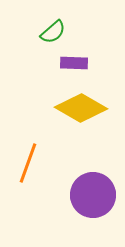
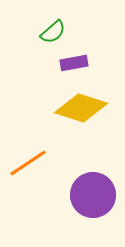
purple rectangle: rotated 12 degrees counterclockwise
yellow diamond: rotated 12 degrees counterclockwise
orange line: rotated 36 degrees clockwise
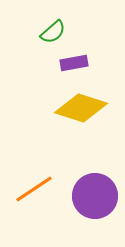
orange line: moved 6 px right, 26 px down
purple circle: moved 2 px right, 1 px down
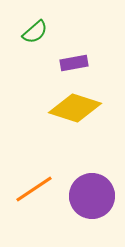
green semicircle: moved 18 px left
yellow diamond: moved 6 px left
purple circle: moved 3 px left
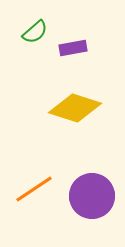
purple rectangle: moved 1 px left, 15 px up
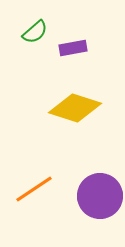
purple circle: moved 8 px right
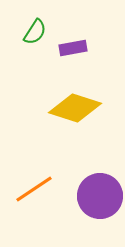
green semicircle: rotated 16 degrees counterclockwise
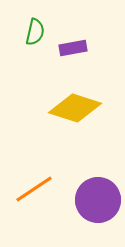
green semicircle: rotated 20 degrees counterclockwise
purple circle: moved 2 px left, 4 px down
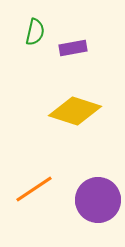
yellow diamond: moved 3 px down
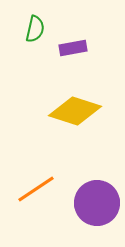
green semicircle: moved 3 px up
orange line: moved 2 px right
purple circle: moved 1 px left, 3 px down
